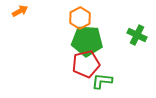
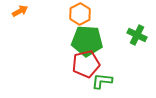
orange hexagon: moved 4 px up
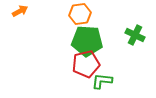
orange hexagon: rotated 20 degrees clockwise
green cross: moved 2 px left
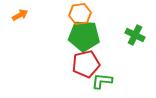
orange arrow: moved 4 px down
green pentagon: moved 3 px left, 5 px up
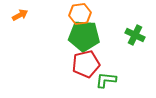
green L-shape: moved 4 px right, 1 px up
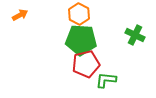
orange hexagon: moved 1 px left; rotated 25 degrees counterclockwise
green pentagon: moved 3 px left, 4 px down
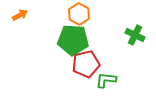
green pentagon: moved 8 px left
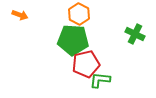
orange arrow: rotated 49 degrees clockwise
green cross: moved 1 px up
green L-shape: moved 6 px left
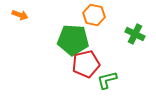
orange hexagon: moved 15 px right, 1 px down; rotated 15 degrees counterclockwise
green L-shape: moved 7 px right; rotated 20 degrees counterclockwise
